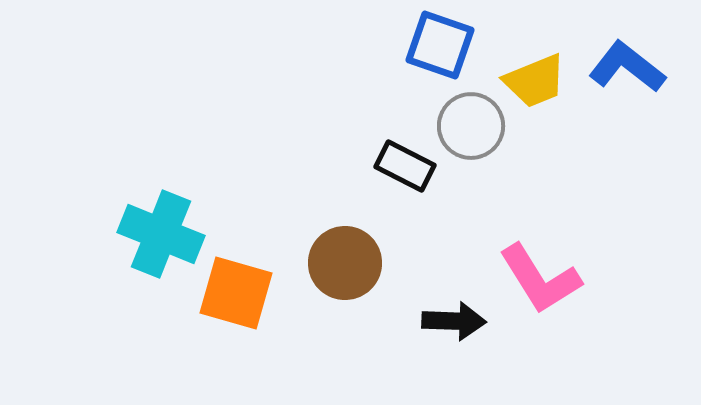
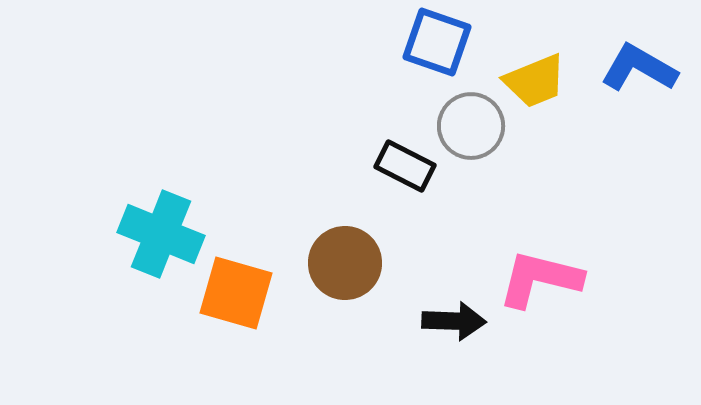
blue square: moved 3 px left, 3 px up
blue L-shape: moved 12 px right, 1 px down; rotated 8 degrees counterclockwise
pink L-shape: rotated 136 degrees clockwise
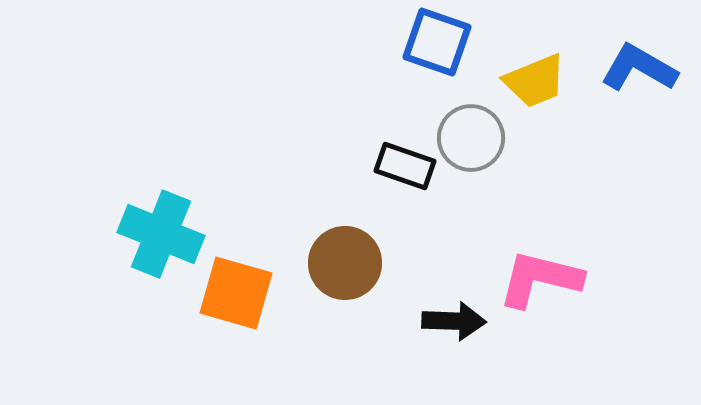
gray circle: moved 12 px down
black rectangle: rotated 8 degrees counterclockwise
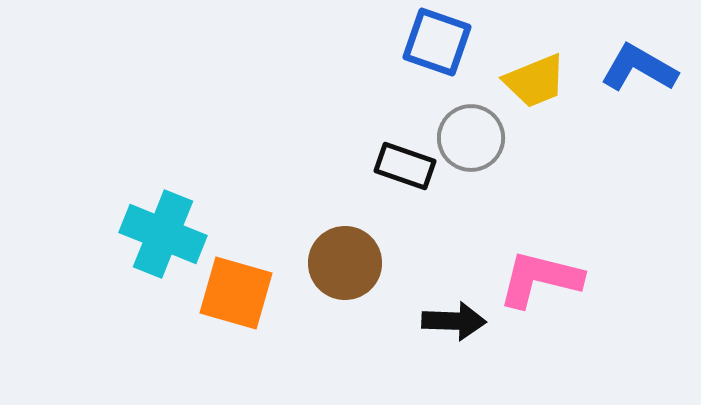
cyan cross: moved 2 px right
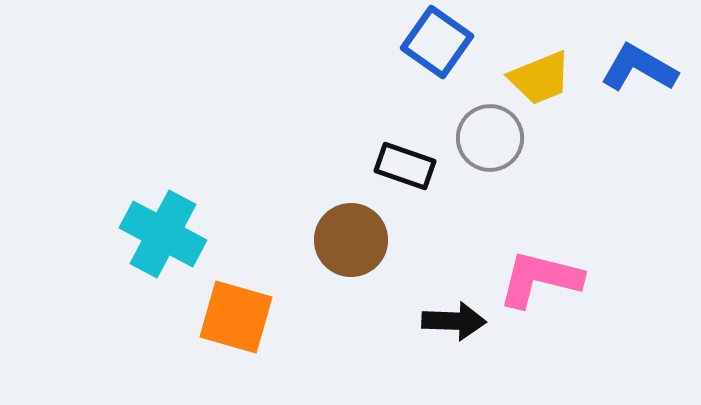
blue square: rotated 16 degrees clockwise
yellow trapezoid: moved 5 px right, 3 px up
gray circle: moved 19 px right
cyan cross: rotated 6 degrees clockwise
brown circle: moved 6 px right, 23 px up
orange square: moved 24 px down
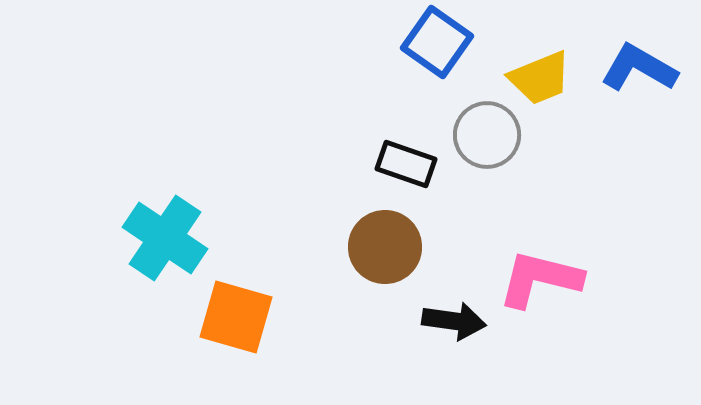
gray circle: moved 3 px left, 3 px up
black rectangle: moved 1 px right, 2 px up
cyan cross: moved 2 px right, 4 px down; rotated 6 degrees clockwise
brown circle: moved 34 px right, 7 px down
black arrow: rotated 6 degrees clockwise
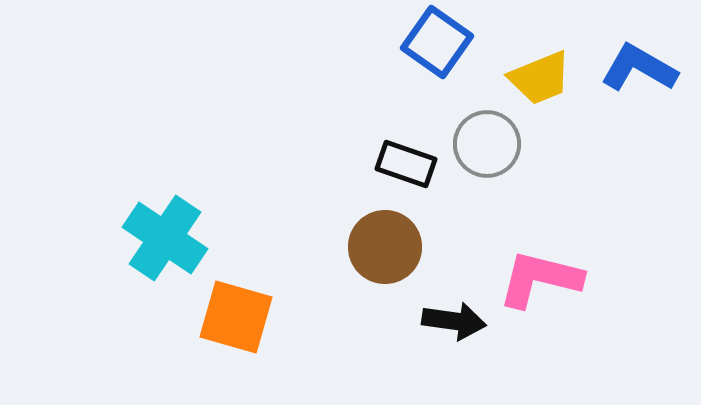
gray circle: moved 9 px down
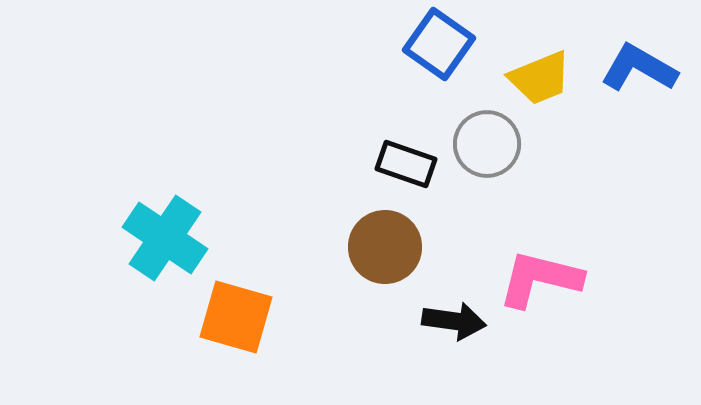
blue square: moved 2 px right, 2 px down
